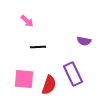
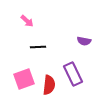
pink square: rotated 25 degrees counterclockwise
red semicircle: rotated 12 degrees counterclockwise
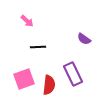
purple semicircle: moved 2 px up; rotated 24 degrees clockwise
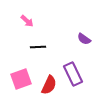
pink square: moved 3 px left
red semicircle: rotated 18 degrees clockwise
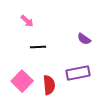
purple rectangle: moved 5 px right, 1 px up; rotated 75 degrees counterclockwise
pink square: moved 1 px right, 2 px down; rotated 25 degrees counterclockwise
red semicircle: rotated 30 degrees counterclockwise
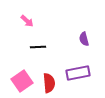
purple semicircle: rotated 40 degrees clockwise
pink square: rotated 10 degrees clockwise
red semicircle: moved 2 px up
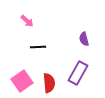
purple rectangle: rotated 50 degrees counterclockwise
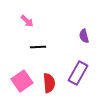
purple semicircle: moved 3 px up
